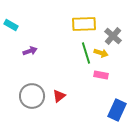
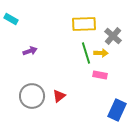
cyan rectangle: moved 6 px up
yellow arrow: rotated 16 degrees counterclockwise
pink rectangle: moved 1 px left
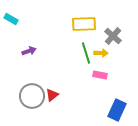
purple arrow: moved 1 px left
red triangle: moved 7 px left, 1 px up
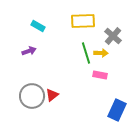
cyan rectangle: moved 27 px right, 7 px down
yellow rectangle: moved 1 px left, 3 px up
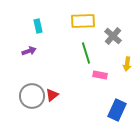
cyan rectangle: rotated 48 degrees clockwise
yellow arrow: moved 26 px right, 11 px down; rotated 96 degrees clockwise
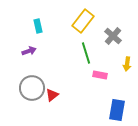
yellow rectangle: rotated 50 degrees counterclockwise
gray circle: moved 8 px up
blue rectangle: rotated 15 degrees counterclockwise
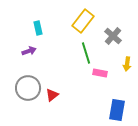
cyan rectangle: moved 2 px down
pink rectangle: moved 2 px up
gray circle: moved 4 px left
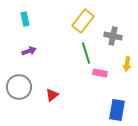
cyan rectangle: moved 13 px left, 9 px up
gray cross: rotated 30 degrees counterclockwise
gray circle: moved 9 px left, 1 px up
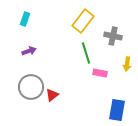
cyan rectangle: rotated 32 degrees clockwise
gray circle: moved 12 px right
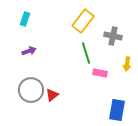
gray circle: moved 3 px down
